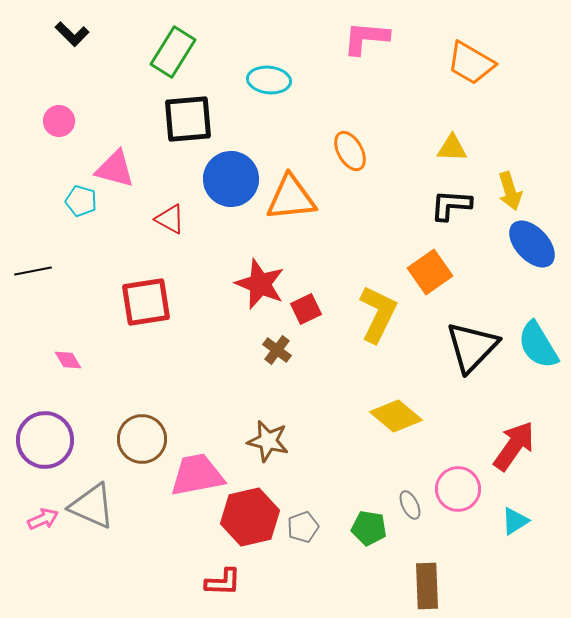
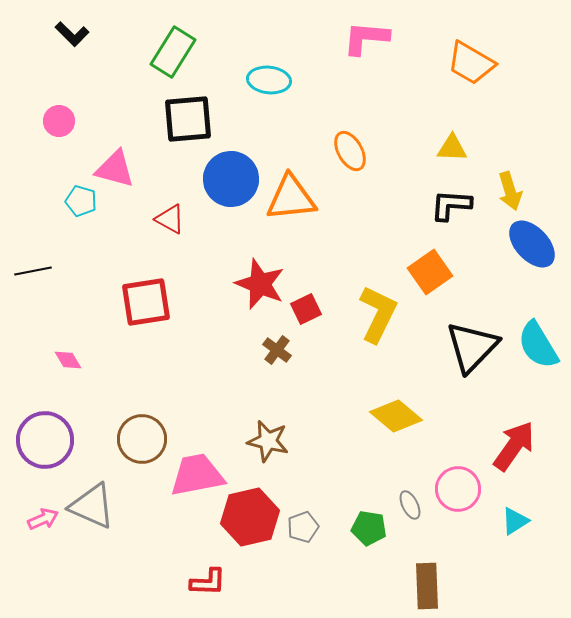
red L-shape at (223, 582): moved 15 px left
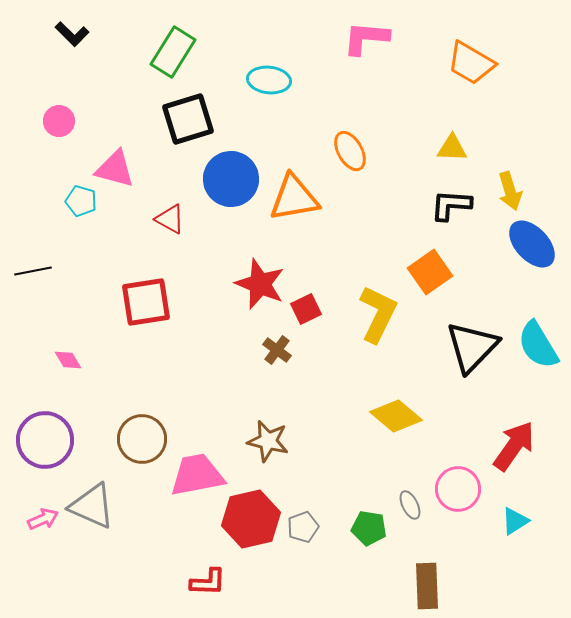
black square at (188, 119): rotated 12 degrees counterclockwise
orange triangle at (291, 198): moved 3 px right; rotated 4 degrees counterclockwise
red hexagon at (250, 517): moved 1 px right, 2 px down
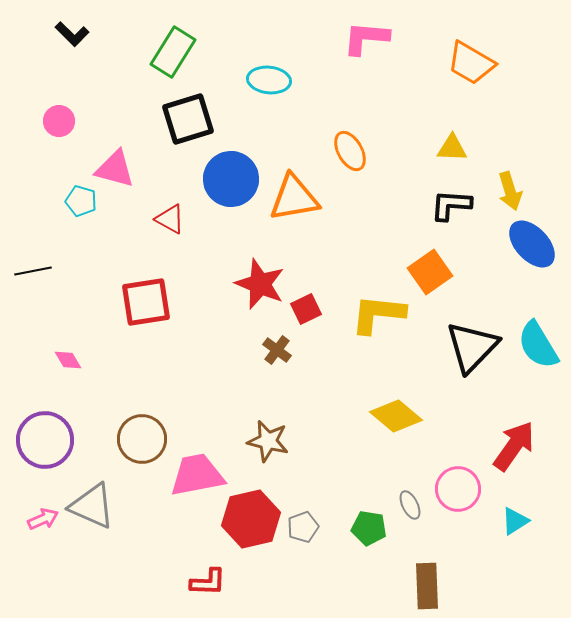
yellow L-shape at (378, 314): rotated 110 degrees counterclockwise
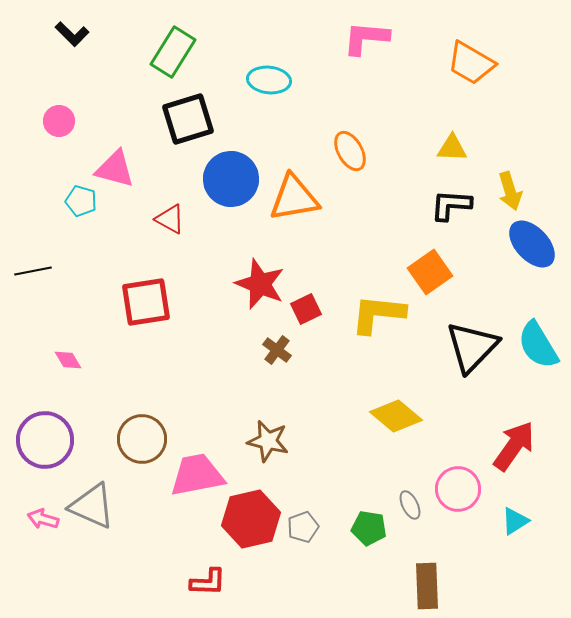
pink arrow at (43, 519): rotated 140 degrees counterclockwise
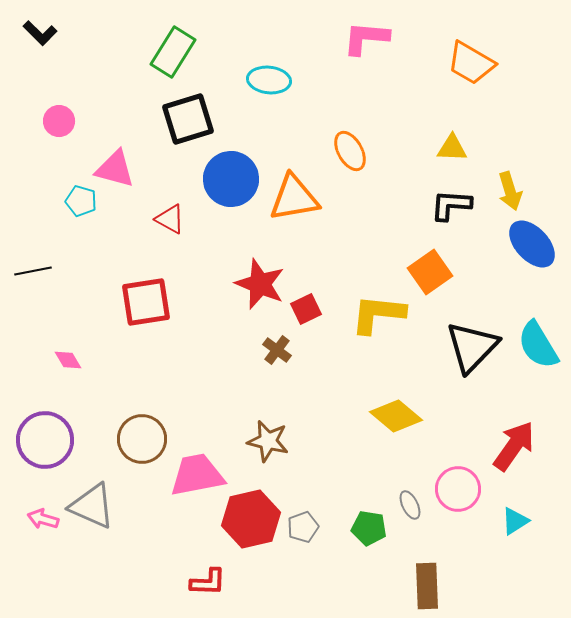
black L-shape at (72, 34): moved 32 px left, 1 px up
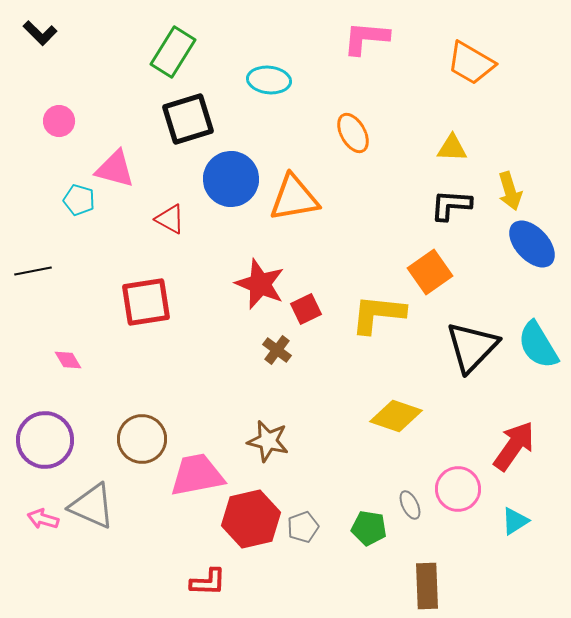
orange ellipse at (350, 151): moved 3 px right, 18 px up
cyan pentagon at (81, 201): moved 2 px left, 1 px up
yellow diamond at (396, 416): rotated 21 degrees counterclockwise
